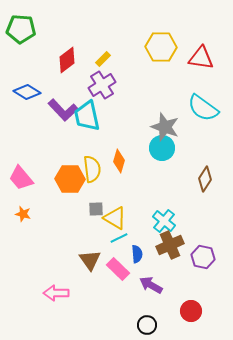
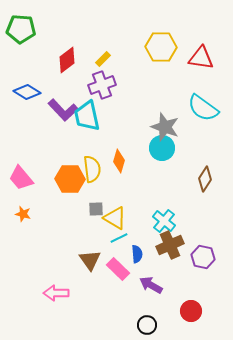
purple cross: rotated 12 degrees clockwise
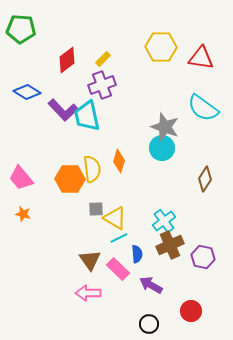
cyan cross: rotated 15 degrees clockwise
pink arrow: moved 32 px right
black circle: moved 2 px right, 1 px up
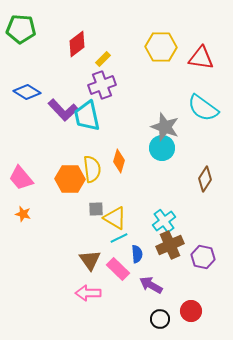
red diamond: moved 10 px right, 16 px up
black circle: moved 11 px right, 5 px up
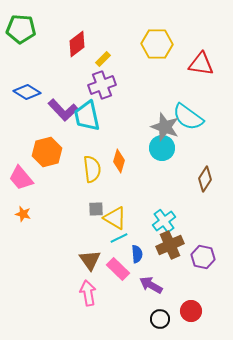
yellow hexagon: moved 4 px left, 3 px up
red triangle: moved 6 px down
cyan semicircle: moved 15 px left, 9 px down
orange hexagon: moved 23 px left, 27 px up; rotated 16 degrees counterclockwise
pink arrow: rotated 80 degrees clockwise
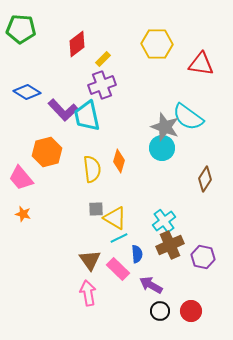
black circle: moved 8 px up
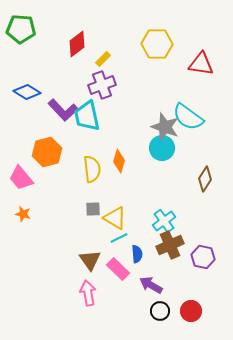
gray square: moved 3 px left
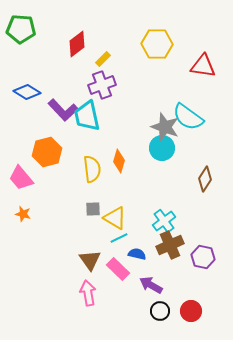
red triangle: moved 2 px right, 2 px down
blue semicircle: rotated 72 degrees counterclockwise
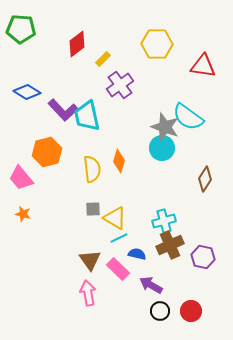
purple cross: moved 18 px right; rotated 16 degrees counterclockwise
cyan cross: rotated 20 degrees clockwise
